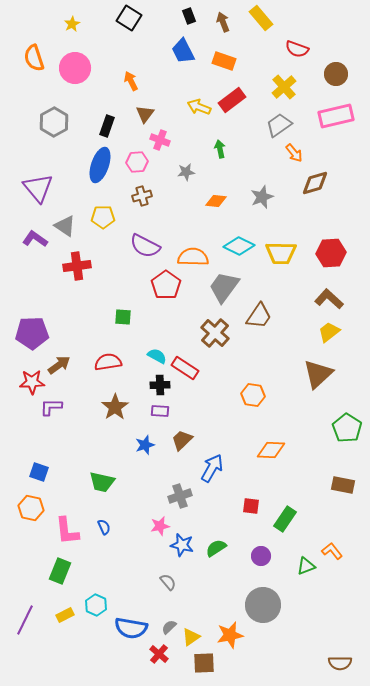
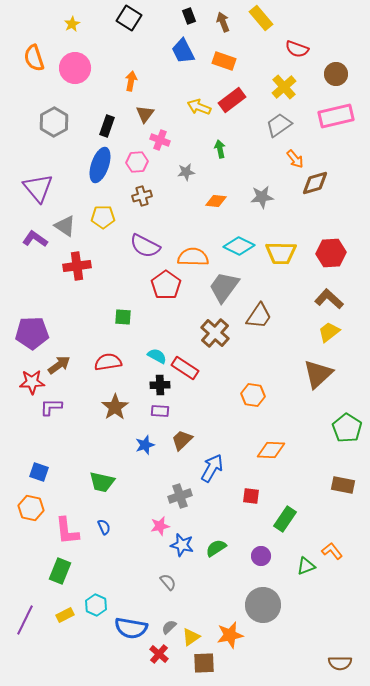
orange arrow at (131, 81): rotated 36 degrees clockwise
orange arrow at (294, 153): moved 1 px right, 6 px down
gray star at (262, 197): rotated 15 degrees clockwise
red square at (251, 506): moved 10 px up
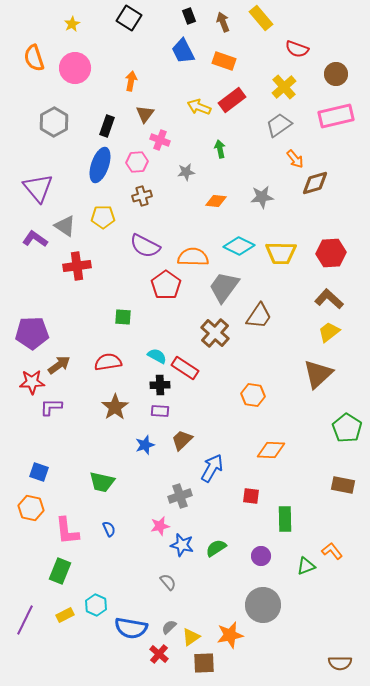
green rectangle at (285, 519): rotated 35 degrees counterclockwise
blue semicircle at (104, 527): moved 5 px right, 2 px down
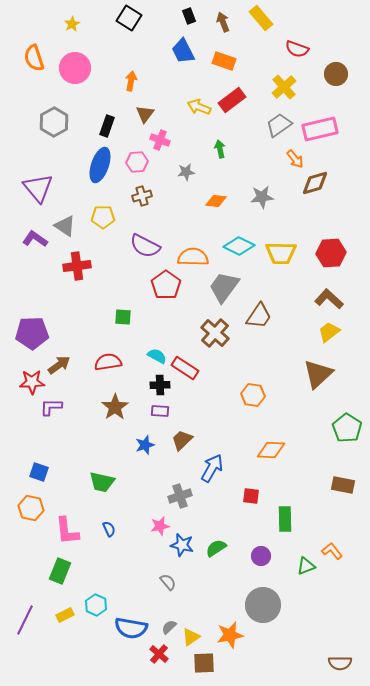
pink rectangle at (336, 116): moved 16 px left, 13 px down
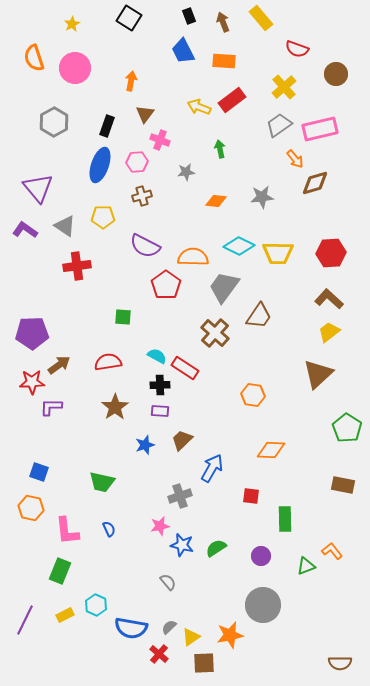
orange rectangle at (224, 61): rotated 15 degrees counterclockwise
purple L-shape at (35, 239): moved 10 px left, 9 px up
yellow trapezoid at (281, 253): moved 3 px left
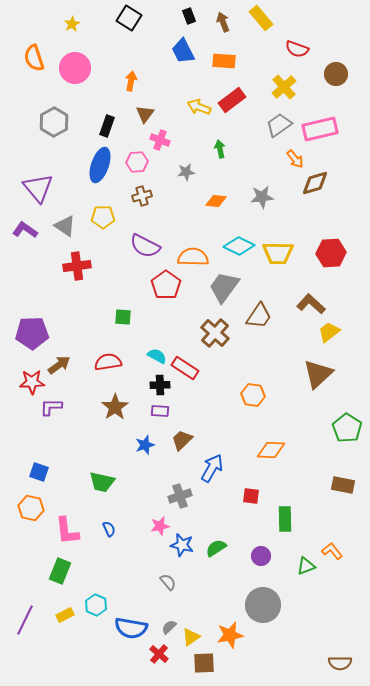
brown L-shape at (329, 299): moved 18 px left, 5 px down
